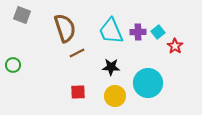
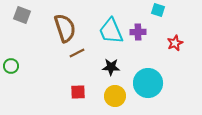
cyan square: moved 22 px up; rotated 32 degrees counterclockwise
red star: moved 3 px up; rotated 14 degrees clockwise
green circle: moved 2 px left, 1 px down
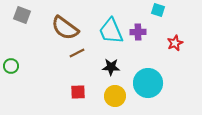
brown semicircle: rotated 144 degrees clockwise
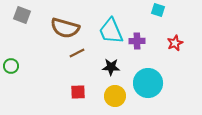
brown semicircle: rotated 20 degrees counterclockwise
purple cross: moved 1 px left, 9 px down
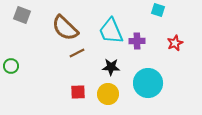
brown semicircle: rotated 28 degrees clockwise
yellow circle: moved 7 px left, 2 px up
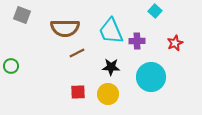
cyan square: moved 3 px left, 1 px down; rotated 24 degrees clockwise
brown semicircle: rotated 44 degrees counterclockwise
cyan circle: moved 3 px right, 6 px up
